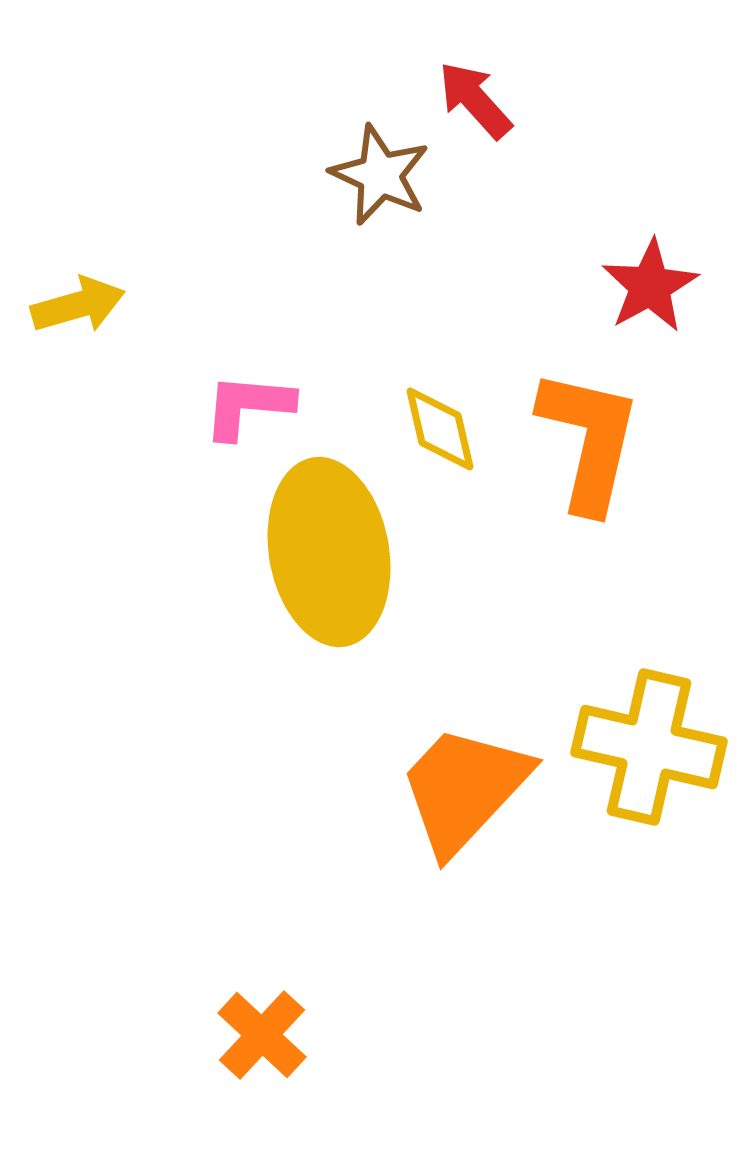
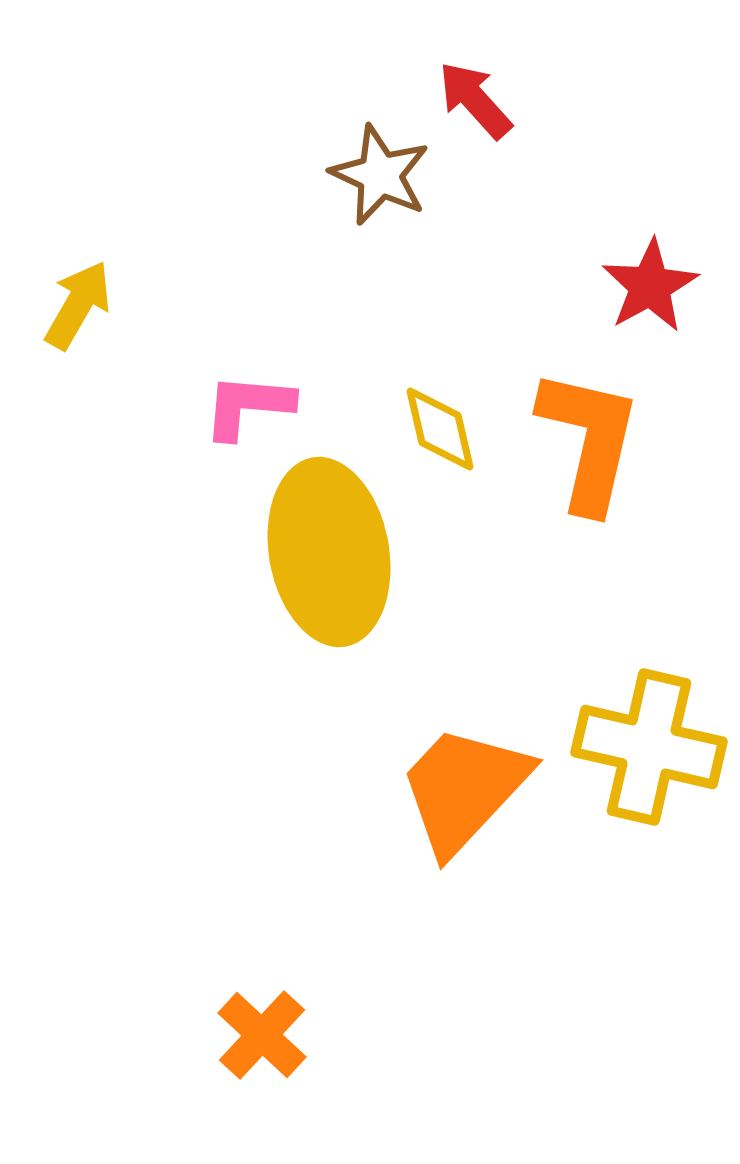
yellow arrow: rotated 44 degrees counterclockwise
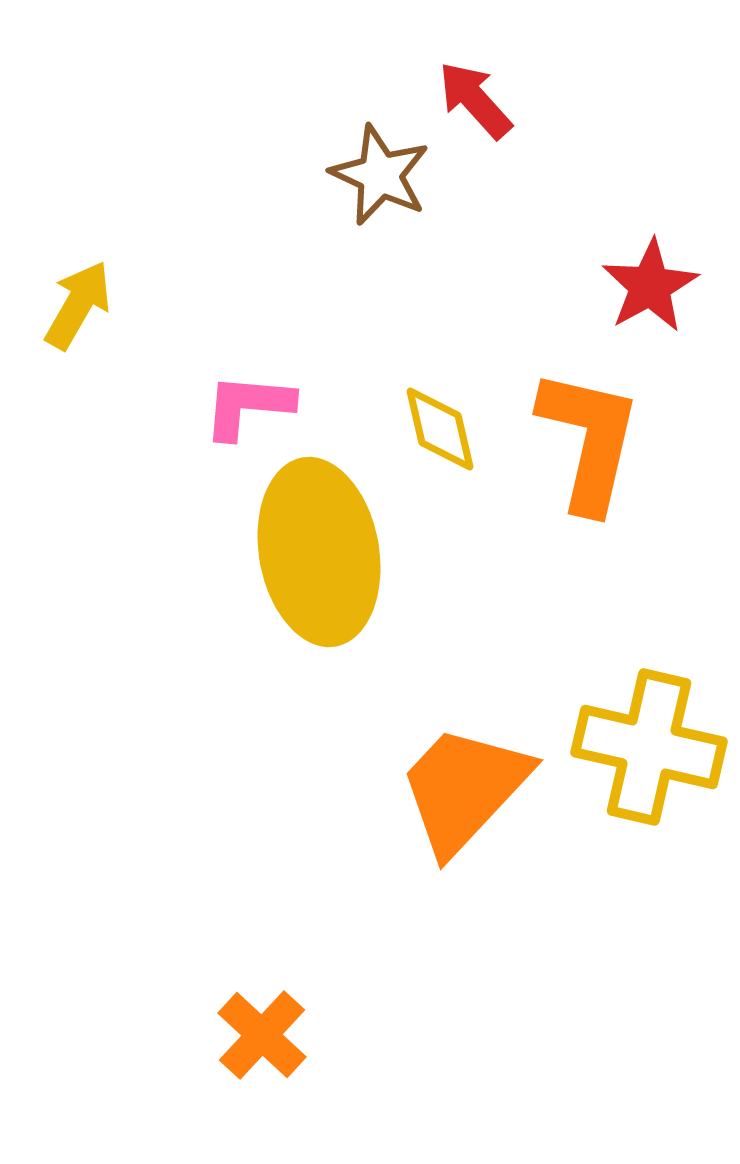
yellow ellipse: moved 10 px left
